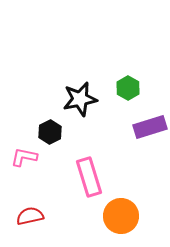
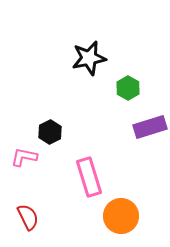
black star: moved 9 px right, 41 px up
red semicircle: moved 2 px left, 1 px down; rotated 76 degrees clockwise
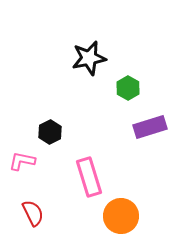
pink L-shape: moved 2 px left, 4 px down
red semicircle: moved 5 px right, 4 px up
